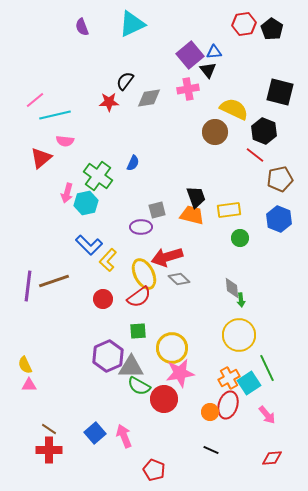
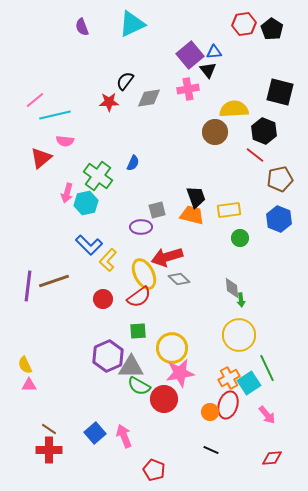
yellow semicircle at (234, 109): rotated 28 degrees counterclockwise
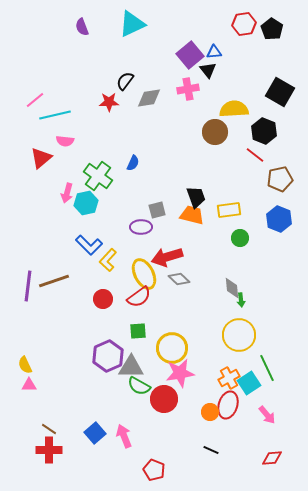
black square at (280, 92): rotated 16 degrees clockwise
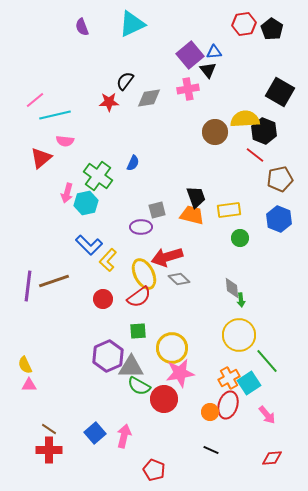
yellow semicircle at (234, 109): moved 11 px right, 10 px down
green line at (267, 368): moved 7 px up; rotated 16 degrees counterclockwise
pink arrow at (124, 436): rotated 35 degrees clockwise
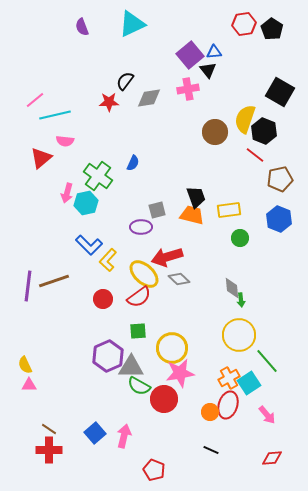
yellow semicircle at (245, 119): rotated 68 degrees counterclockwise
yellow ellipse at (144, 274): rotated 20 degrees counterclockwise
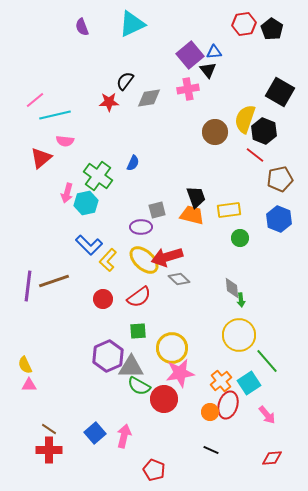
yellow ellipse at (144, 274): moved 14 px up
orange cross at (229, 378): moved 8 px left, 3 px down; rotated 10 degrees counterclockwise
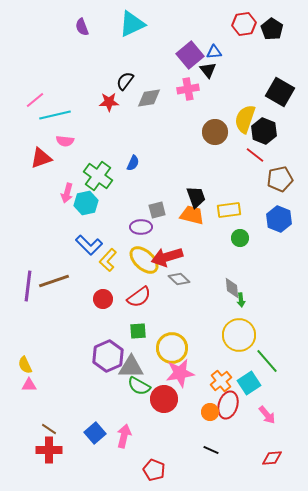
red triangle at (41, 158): rotated 20 degrees clockwise
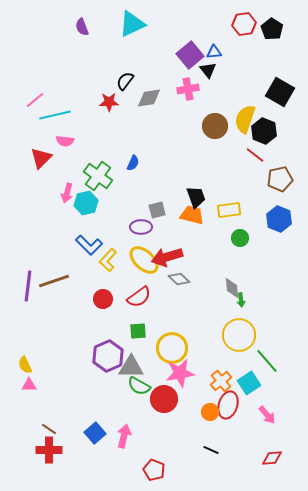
brown circle at (215, 132): moved 6 px up
red triangle at (41, 158): rotated 25 degrees counterclockwise
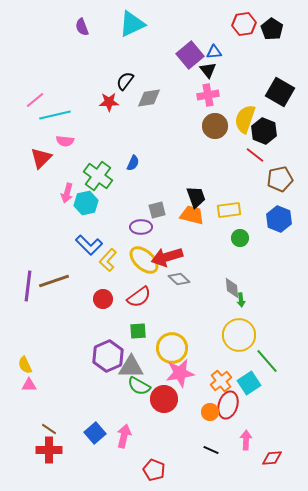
pink cross at (188, 89): moved 20 px right, 6 px down
pink arrow at (267, 415): moved 21 px left, 25 px down; rotated 138 degrees counterclockwise
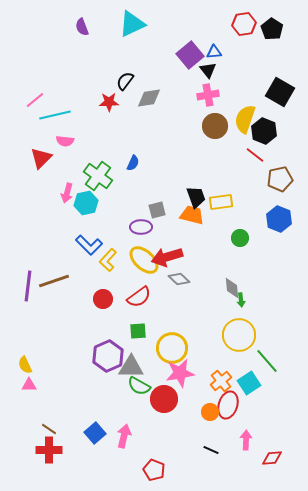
yellow rectangle at (229, 210): moved 8 px left, 8 px up
